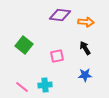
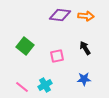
orange arrow: moved 6 px up
green square: moved 1 px right, 1 px down
blue star: moved 1 px left, 4 px down
cyan cross: rotated 24 degrees counterclockwise
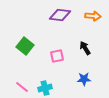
orange arrow: moved 7 px right
cyan cross: moved 3 px down; rotated 16 degrees clockwise
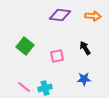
pink line: moved 2 px right
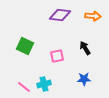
green square: rotated 12 degrees counterclockwise
cyan cross: moved 1 px left, 4 px up
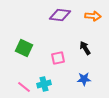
green square: moved 1 px left, 2 px down
pink square: moved 1 px right, 2 px down
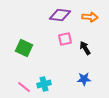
orange arrow: moved 3 px left, 1 px down
pink square: moved 7 px right, 19 px up
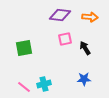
green square: rotated 36 degrees counterclockwise
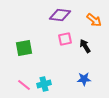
orange arrow: moved 4 px right, 3 px down; rotated 35 degrees clockwise
black arrow: moved 2 px up
pink line: moved 2 px up
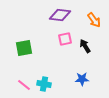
orange arrow: rotated 14 degrees clockwise
blue star: moved 2 px left
cyan cross: rotated 24 degrees clockwise
